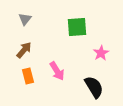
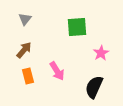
black semicircle: rotated 125 degrees counterclockwise
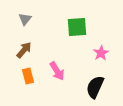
black semicircle: moved 1 px right
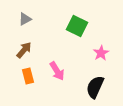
gray triangle: rotated 24 degrees clockwise
green square: moved 1 px up; rotated 30 degrees clockwise
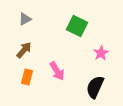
orange rectangle: moved 1 px left, 1 px down; rotated 28 degrees clockwise
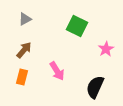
pink star: moved 5 px right, 4 px up
orange rectangle: moved 5 px left
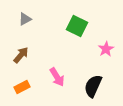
brown arrow: moved 3 px left, 5 px down
pink arrow: moved 6 px down
orange rectangle: moved 10 px down; rotated 49 degrees clockwise
black semicircle: moved 2 px left, 1 px up
